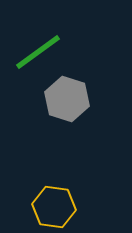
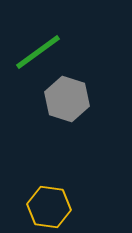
yellow hexagon: moved 5 px left
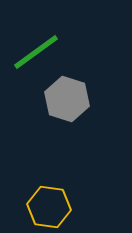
green line: moved 2 px left
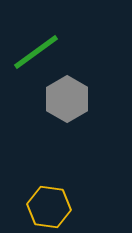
gray hexagon: rotated 12 degrees clockwise
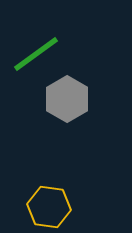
green line: moved 2 px down
